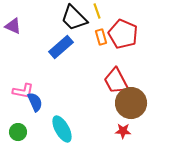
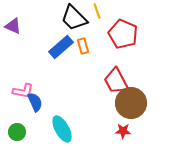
orange rectangle: moved 18 px left, 9 px down
green circle: moved 1 px left
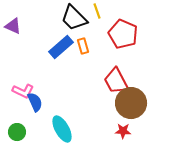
pink L-shape: rotated 15 degrees clockwise
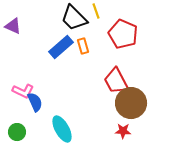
yellow line: moved 1 px left
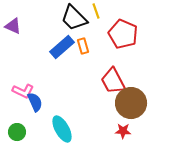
blue rectangle: moved 1 px right
red trapezoid: moved 3 px left
